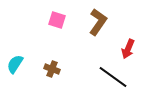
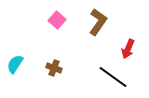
pink square: rotated 24 degrees clockwise
brown cross: moved 2 px right, 1 px up
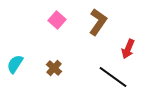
brown cross: rotated 21 degrees clockwise
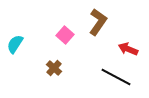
pink square: moved 8 px right, 15 px down
red arrow: rotated 90 degrees clockwise
cyan semicircle: moved 20 px up
black line: moved 3 px right; rotated 8 degrees counterclockwise
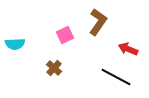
pink square: rotated 24 degrees clockwise
cyan semicircle: rotated 126 degrees counterclockwise
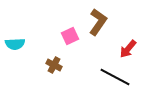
pink square: moved 5 px right, 1 px down
red arrow: rotated 72 degrees counterclockwise
brown cross: moved 3 px up; rotated 14 degrees counterclockwise
black line: moved 1 px left
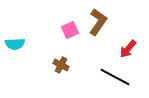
pink square: moved 6 px up
brown cross: moved 7 px right
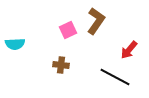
brown L-shape: moved 2 px left, 1 px up
pink square: moved 2 px left
red arrow: moved 1 px right, 1 px down
brown cross: rotated 21 degrees counterclockwise
